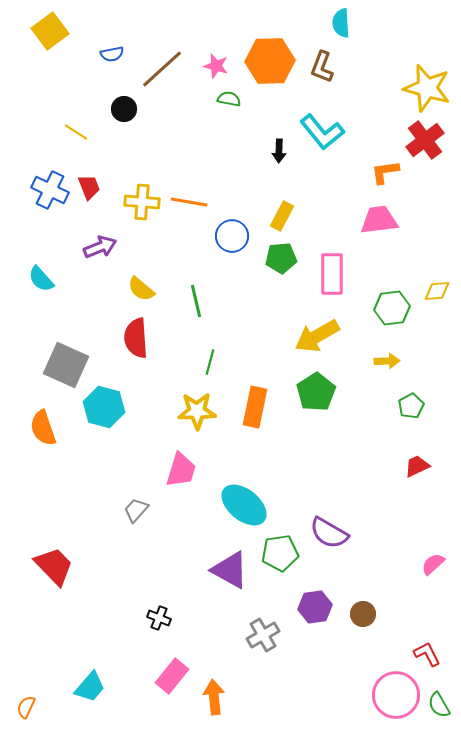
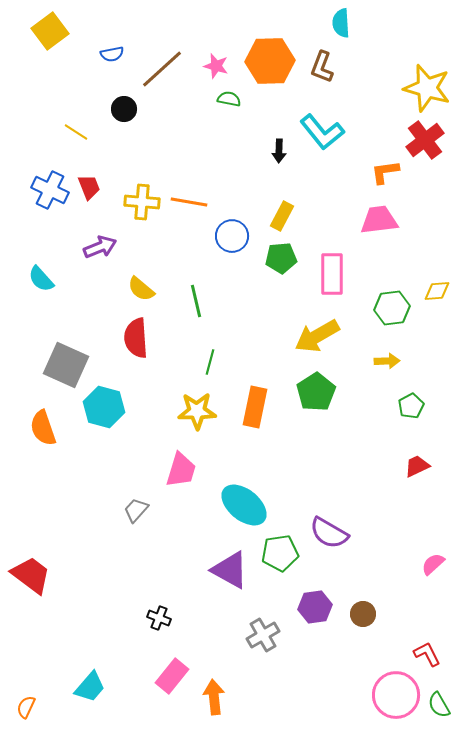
red trapezoid at (54, 566): moved 23 px left, 9 px down; rotated 9 degrees counterclockwise
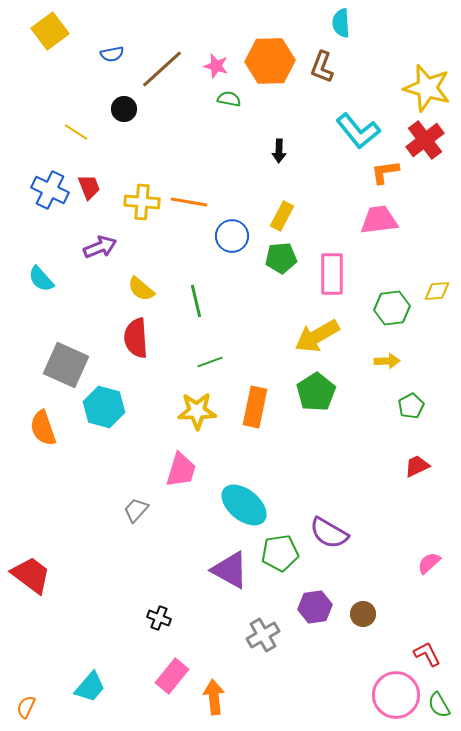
cyan L-shape at (322, 132): moved 36 px right, 1 px up
green line at (210, 362): rotated 55 degrees clockwise
pink semicircle at (433, 564): moved 4 px left, 1 px up
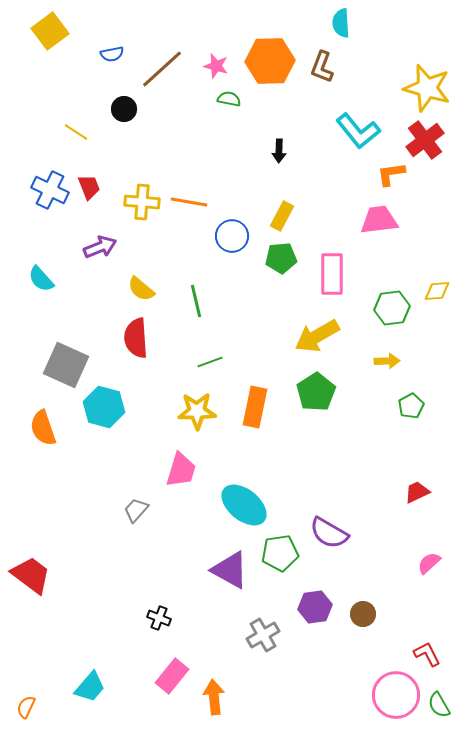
orange L-shape at (385, 172): moved 6 px right, 2 px down
red trapezoid at (417, 466): moved 26 px down
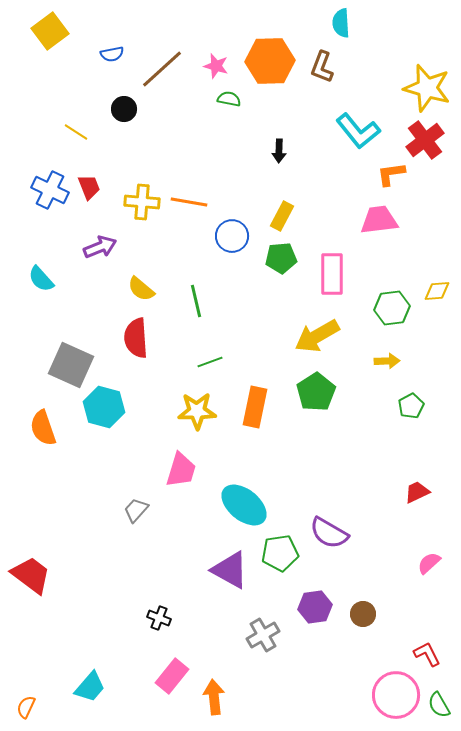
gray square at (66, 365): moved 5 px right
